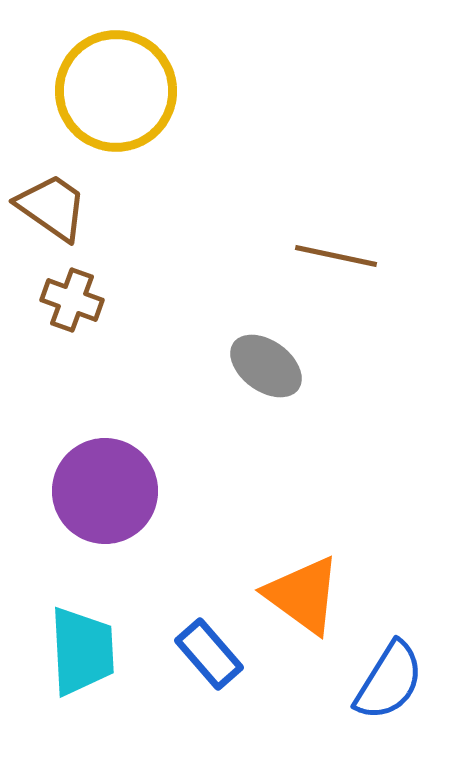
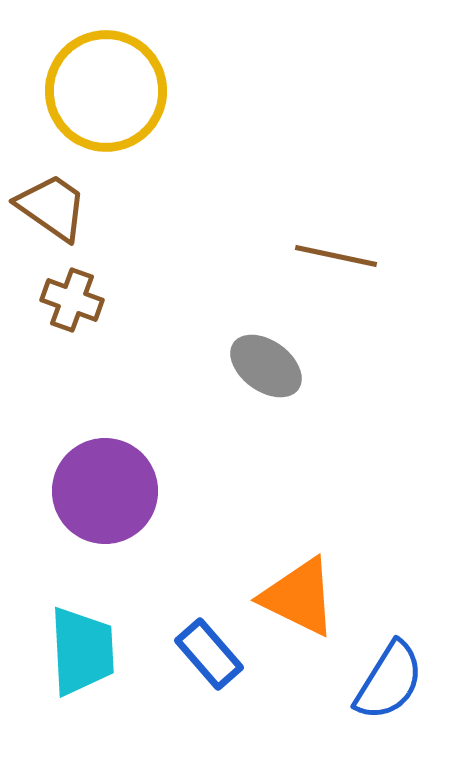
yellow circle: moved 10 px left
orange triangle: moved 4 px left, 2 px down; rotated 10 degrees counterclockwise
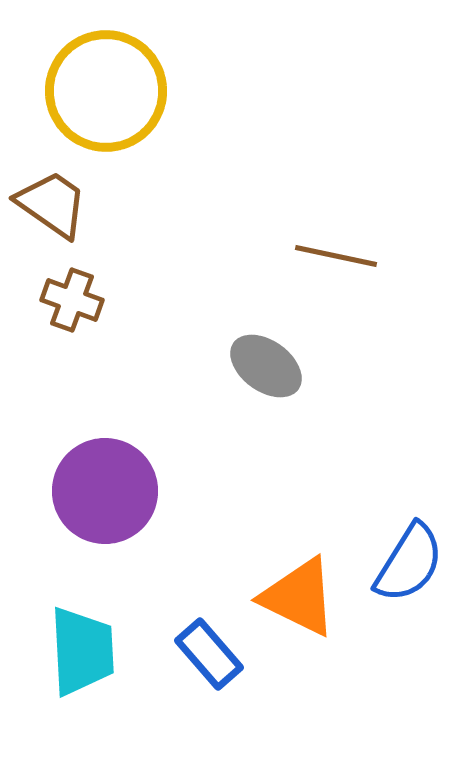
brown trapezoid: moved 3 px up
blue semicircle: moved 20 px right, 118 px up
